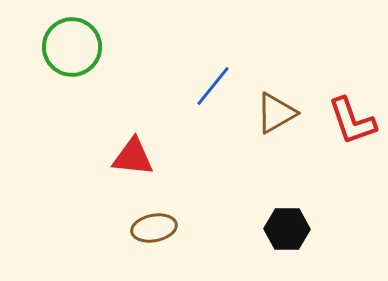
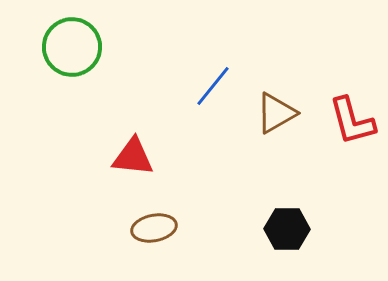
red L-shape: rotated 4 degrees clockwise
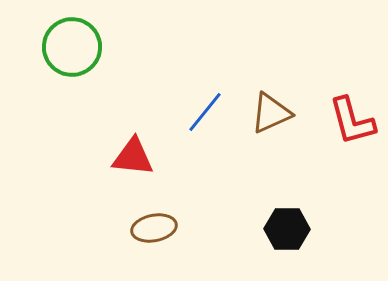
blue line: moved 8 px left, 26 px down
brown triangle: moved 5 px left; rotated 6 degrees clockwise
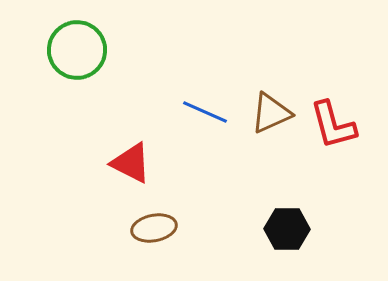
green circle: moved 5 px right, 3 px down
blue line: rotated 75 degrees clockwise
red L-shape: moved 19 px left, 4 px down
red triangle: moved 2 px left, 6 px down; rotated 21 degrees clockwise
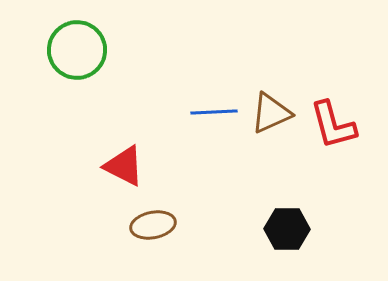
blue line: moved 9 px right; rotated 27 degrees counterclockwise
red triangle: moved 7 px left, 3 px down
brown ellipse: moved 1 px left, 3 px up
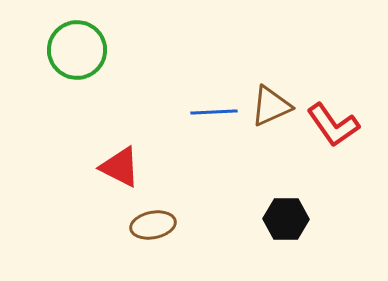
brown triangle: moved 7 px up
red L-shape: rotated 20 degrees counterclockwise
red triangle: moved 4 px left, 1 px down
black hexagon: moved 1 px left, 10 px up
